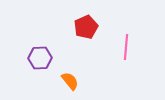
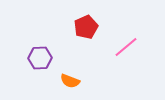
pink line: rotated 45 degrees clockwise
orange semicircle: rotated 150 degrees clockwise
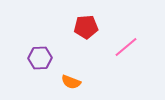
red pentagon: rotated 20 degrees clockwise
orange semicircle: moved 1 px right, 1 px down
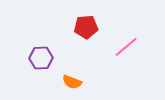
purple hexagon: moved 1 px right
orange semicircle: moved 1 px right
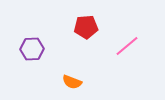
pink line: moved 1 px right, 1 px up
purple hexagon: moved 9 px left, 9 px up
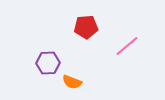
purple hexagon: moved 16 px right, 14 px down
